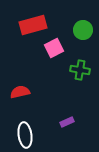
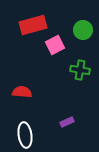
pink square: moved 1 px right, 3 px up
red semicircle: moved 2 px right; rotated 18 degrees clockwise
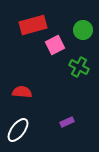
green cross: moved 1 px left, 3 px up; rotated 18 degrees clockwise
white ellipse: moved 7 px left, 5 px up; rotated 45 degrees clockwise
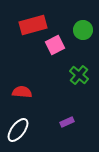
green cross: moved 8 px down; rotated 12 degrees clockwise
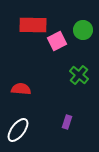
red rectangle: rotated 16 degrees clockwise
pink square: moved 2 px right, 4 px up
red semicircle: moved 1 px left, 3 px up
purple rectangle: rotated 48 degrees counterclockwise
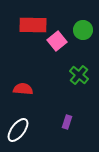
pink square: rotated 12 degrees counterclockwise
red semicircle: moved 2 px right
